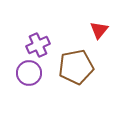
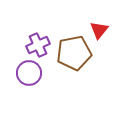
brown pentagon: moved 2 px left, 14 px up
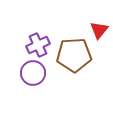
brown pentagon: moved 2 px down; rotated 8 degrees clockwise
purple circle: moved 4 px right
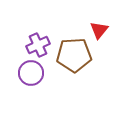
purple circle: moved 2 px left
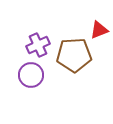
red triangle: rotated 30 degrees clockwise
purple circle: moved 2 px down
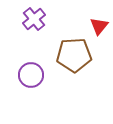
red triangle: moved 4 px up; rotated 30 degrees counterclockwise
purple cross: moved 4 px left, 26 px up; rotated 15 degrees counterclockwise
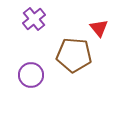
red triangle: moved 2 px down; rotated 18 degrees counterclockwise
brown pentagon: rotated 8 degrees clockwise
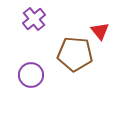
red triangle: moved 1 px right, 3 px down
brown pentagon: moved 1 px right, 1 px up
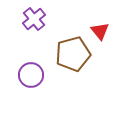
brown pentagon: moved 2 px left; rotated 20 degrees counterclockwise
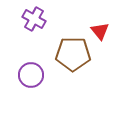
purple cross: rotated 20 degrees counterclockwise
brown pentagon: rotated 16 degrees clockwise
